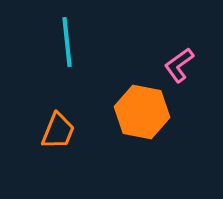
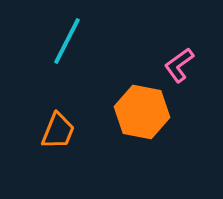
cyan line: moved 1 px up; rotated 33 degrees clockwise
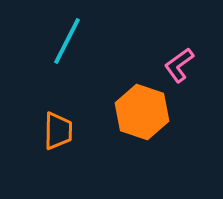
orange hexagon: rotated 8 degrees clockwise
orange trapezoid: rotated 21 degrees counterclockwise
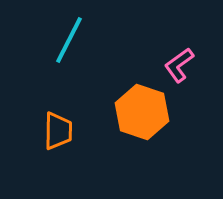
cyan line: moved 2 px right, 1 px up
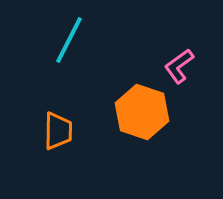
pink L-shape: moved 1 px down
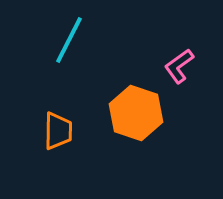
orange hexagon: moved 6 px left, 1 px down
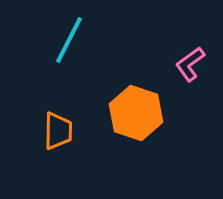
pink L-shape: moved 11 px right, 2 px up
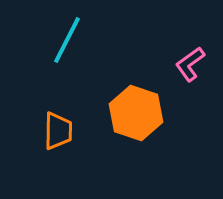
cyan line: moved 2 px left
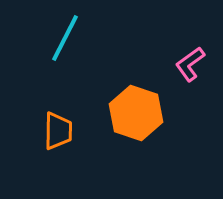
cyan line: moved 2 px left, 2 px up
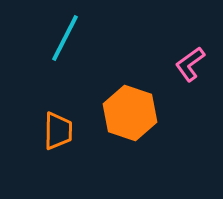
orange hexagon: moved 6 px left
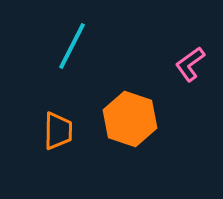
cyan line: moved 7 px right, 8 px down
orange hexagon: moved 6 px down
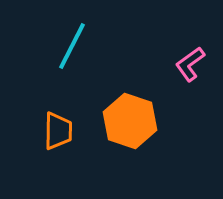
orange hexagon: moved 2 px down
